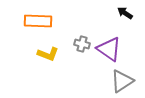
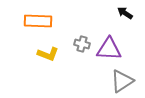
purple triangle: rotated 32 degrees counterclockwise
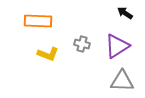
purple triangle: moved 8 px right, 3 px up; rotated 36 degrees counterclockwise
gray triangle: rotated 35 degrees clockwise
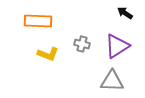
gray triangle: moved 10 px left
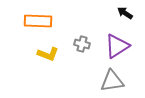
gray triangle: rotated 10 degrees counterclockwise
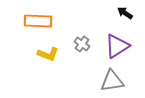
gray cross: rotated 21 degrees clockwise
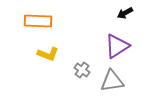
black arrow: rotated 63 degrees counterclockwise
gray cross: moved 26 px down
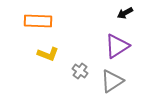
gray cross: moved 2 px left, 1 px down
gray triangle: rotated 25 degrees counterclockwise
